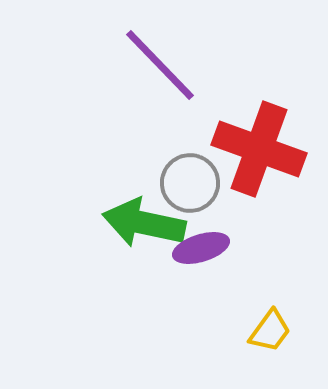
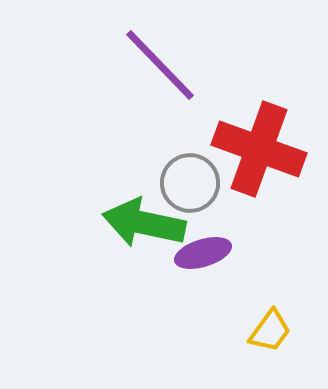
purple ellipse: moved 2 px right, 5 px down
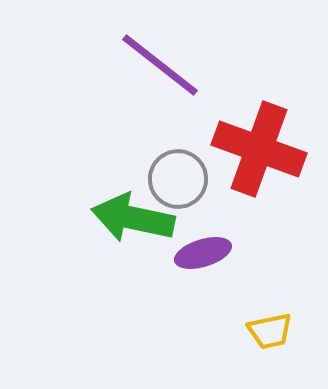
purple line: rotated 8 degrees counterclockwise
gray circle: moved 12 px left, 4 px up
green arrow: moved 11 px left, 5 px up
yellow trapezoid: rotated 42 degrees clockwise
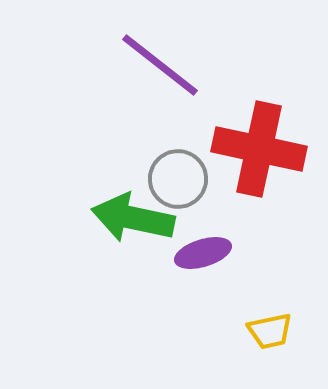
red cross: rotated 8 degrees counterclockwise
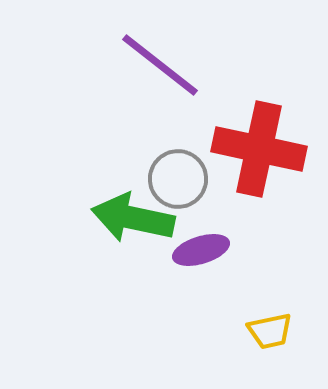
purple ellipse: moved 2 px left, 3 px up
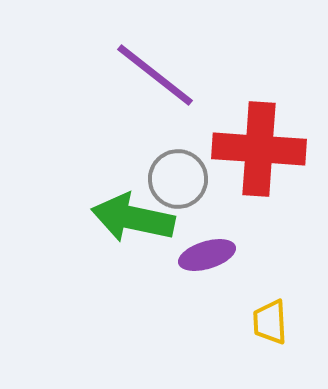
purple line: moved 5 px left, 10 px down
red cross: rotated 8 degrees counterclockwise
purple ellipse: moved 6 px right, 5 px down
yellow trapezoid: moved 9 px up; rotated 99 degrees clockwise
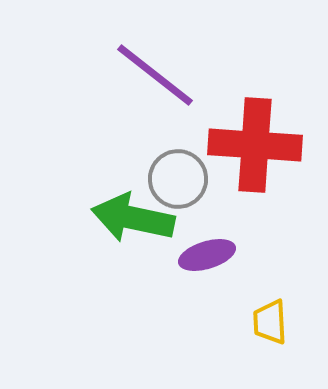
red cross: moved 4 px left, 4 px up
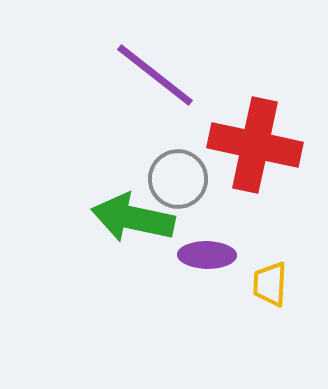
red cross: rotated 8 degrees clockwise
purple ellipse: rotated 18 degrees clockwise
yellow trapezoid: moved 38 px up; rotated 6 degrees clockwise
